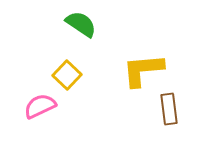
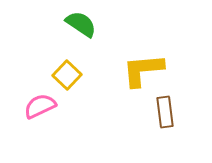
brown rectangle: moved 4 px left, 3 px down
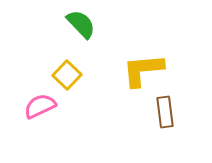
green semicircle: rotated 12 degrees clockwise
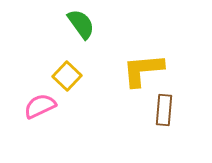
green semicircle: rotated 8 degrees clockwise
yellow square: moved 1 px down
brown rectangle: moved 1 px left, 2 px up; rotated 12 degrees clockwise
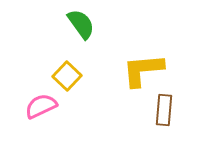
pink semicircle: moved 1 px right
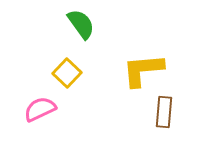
yellow square: moved 3 px up
pink semicircle: moved 1 px left, 3 px down
brown rectangle: moved 2 px down
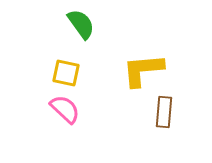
yellow square: moved 1 px left; rotated 32 degrees counterclockwise
pink semicircle: moved 25 px right; rotated 68 degrees clockwise
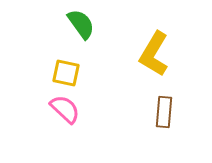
yellow L-shape: moved 11 px right, 16 px up; rotated 54 degrees counterclockwise
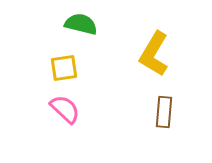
green semicircle: rotated 40 degrees counterclockwise
yellow square: moved 2 px left, 5 px up; rotated 20 degrees counterclockwise
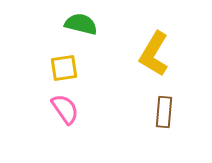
pink semicircle: rotated 12 degrees clockwise
